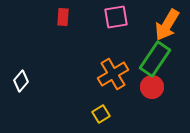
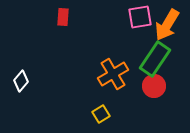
pink square: moved 24 px right
red circle: moved 2 px right, 1 px up
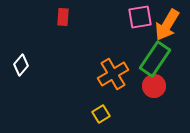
white diamond: moved 16 px up
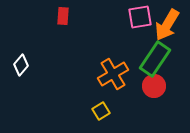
red rectangle: moved 1 px up
yellow square: moved 3 px up
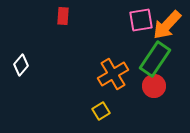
pink square: moved 1 px right, 3 px down
orange arrow: rotated 12 degrees clockwise
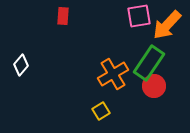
pink square: moved 2 px left, 4 px up
green rectangle: moved 6 px left, 4 px down
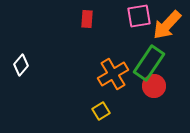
red rectangle: moved 24 px right, 3 px down
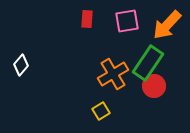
pink square: moved 12 px left, 5 px down
green rectangle: moved 1 px left
